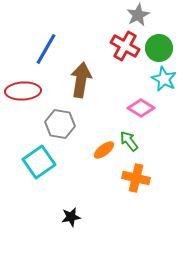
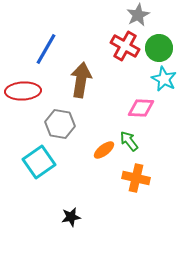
pink diamond: rotated 28 degrees counterclockwise
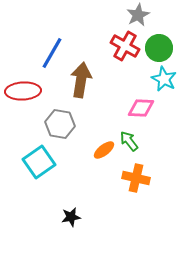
blue line: moved 6 px right, 4 px down
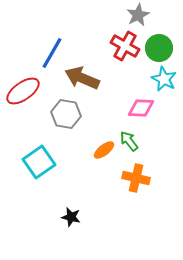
brown arrow: moved 1 px right, 2 px up; rotated 76 degrees counterclockwise
red ellipse: rotated 32 degrees counterclockwise
gray hexagon: moved 6 px right, 10 px up
black star: rotated 24 degrees clockwise
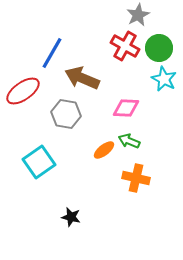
pink diamond: moved 15 px left
green arrow: rotated 30 degrees counterclockwise
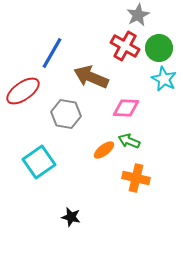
brown arrow: moved 9 px right, 1 px up
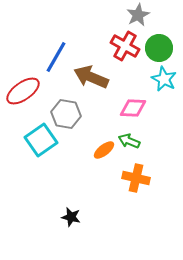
blue line: moved 4 px right, 4 px down
pink diamond: moved 7 px right
cyan square: moved 2 px right, 22 px up
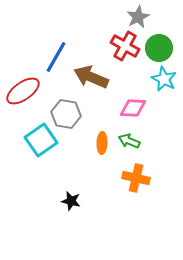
gray star: moved 2 px down
orange ellipse: moved 2 px left, 7 px up; rotated 50 degrees counterclockwise
black star: moved 16 px up
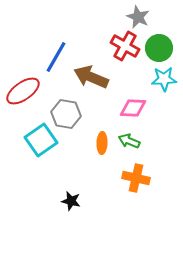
gray star: rotated 20 degrees counterclockwise
cyan star: rotated 30 degrees counterclockwise
